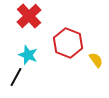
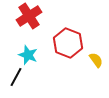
red cross: rotated 10 degrees clockwise
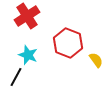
red cross: moved 2 px left
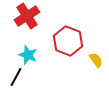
red hexagon: moved 2 px up
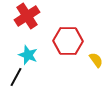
red hexagon: rotated 20 degrees counterclockwise
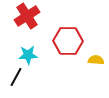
cyan star: rotated 24 degrees counterclockwise
yellow semicircle: rotated 49 degrees counterclockwise
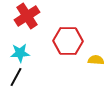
cyan star: moved 8 px left, 2 px up
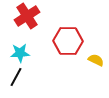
yellow semicircle: rotated 21 degrees clockwise
